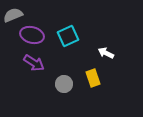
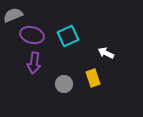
purple arrow: rotated 65 degrees clockwise
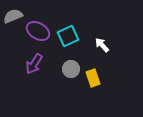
gray semicircle: moved 1 px down
purple ellipse: moved 6 px right, 4 px up; rotated 15 degrees clockwise
white arrow: moved 4 px left, 8 px up; rotated 21 degrees clockwise
purple arrow: moved 1 px down; rotated 25 degrees clockwise
gray circle: moved 7 px right, 15 px up
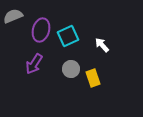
purple ellipse: moved 3 px right, 1 px up; rotated 75 degrees clockwise
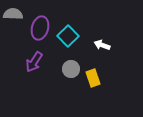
gray semicircle: moved 2 px up; rotated 24 degrees clockwise
purple ellipse: moved 1 px left, 2 px up
cyan square: rotated 20 degrees counterclockwise
white arrow: rotated 28 degrees counterclockwise
purple arrow: moved 2 px up
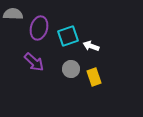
purple ellipse: moved 1 px left
cyan square: rotated 25 degrees clockwise
white arrow: moved 11 px left, 1 px down
purple arrow: rotated 80 degrees counterclockwise
yellow rectangle: moved 1 px right, 1 px up
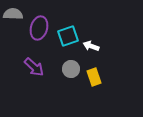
purple arrow: moved 5 px down
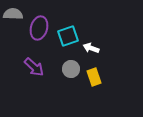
white arrow: moved 2 px down
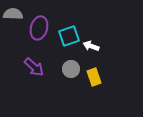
cyan square: moved 1 px right
white arrow: moved 2 px up
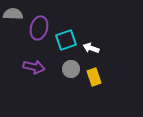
cyan square: moved 3 px left, 4 px down
white arrow: moved 2 px down
purple arrow: rotated 30 degrees counterclockwise
